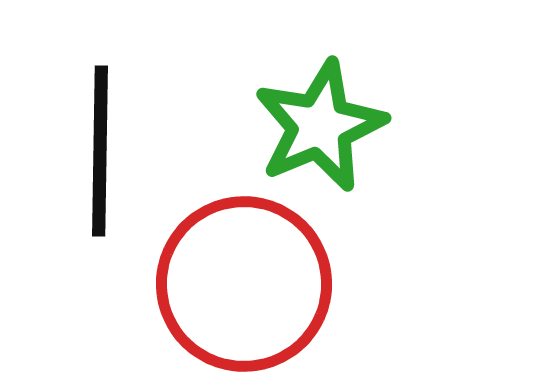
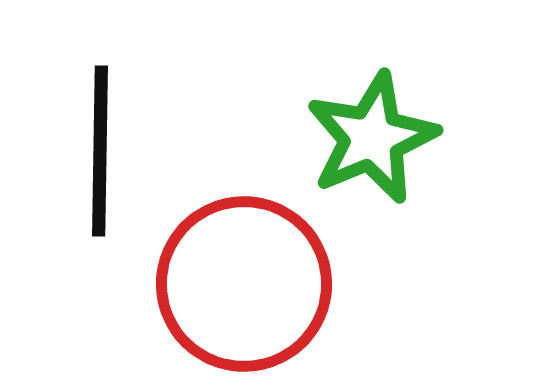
green star: moved 52 px right, 12 px down
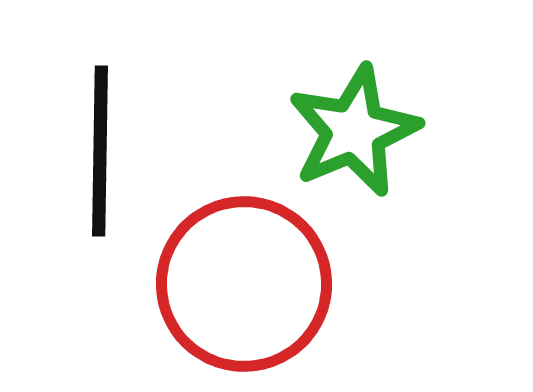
green star: moved 18 px left, 7 px up
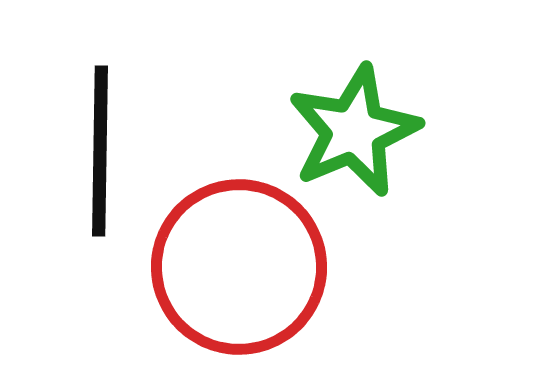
red circle: moved 5 px left, 17 px up
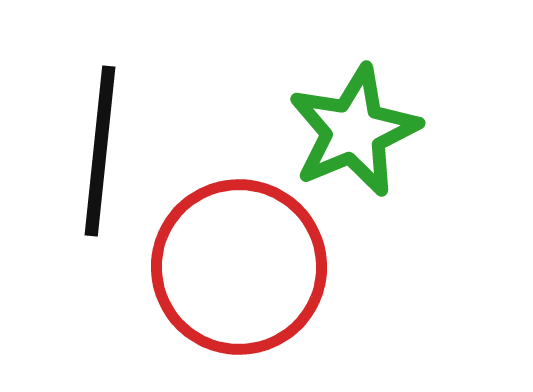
black line: rotated 5 degrees clockwise
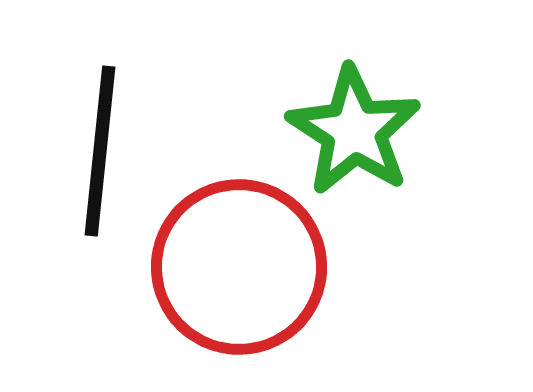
green star: rotated 16 degrees counterclockwise
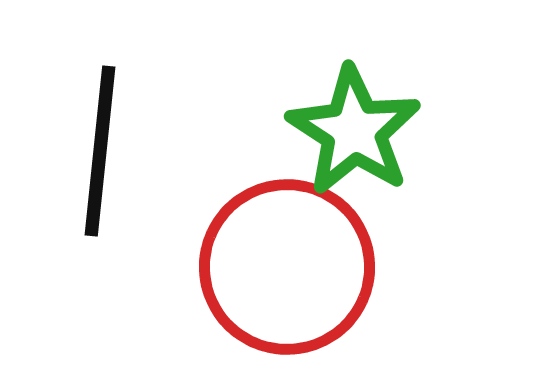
red circle: moved 48 px right
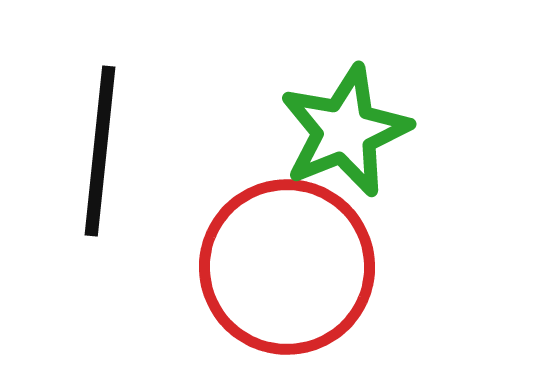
green star: moved 9 px left; rotated 17 degrees clockwise
